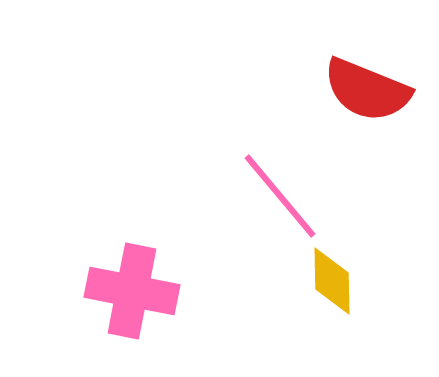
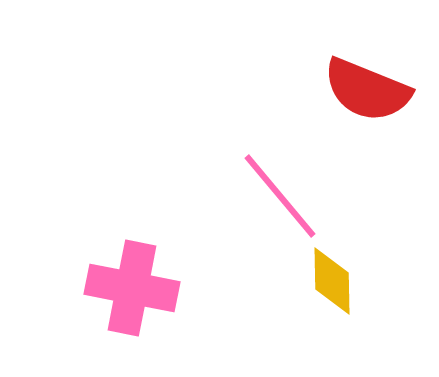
pink cross: moved 3 px up
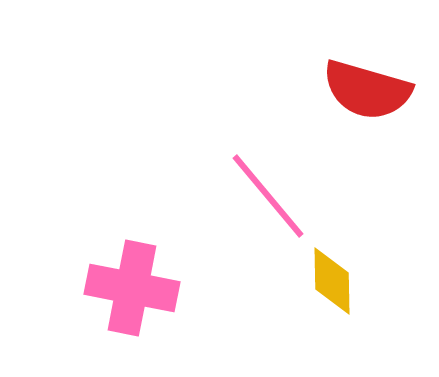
red semicircle: rotated 6 degrees counterclockwise
pink line: moved 12 px left
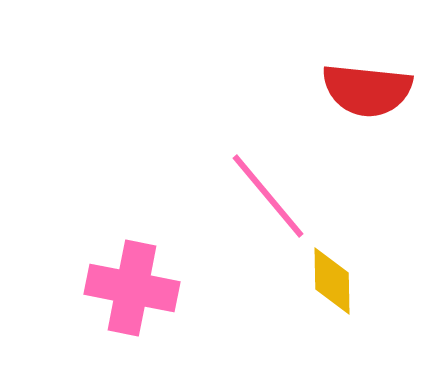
red semicircle: rotated 10 degrees counterclockwise
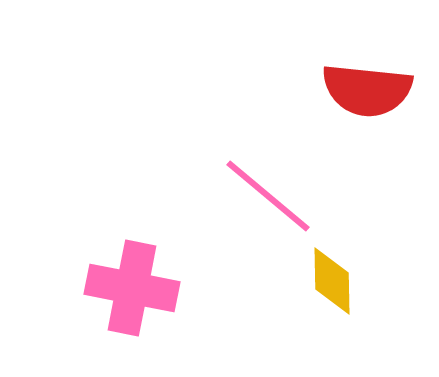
pink line: rotated 10 degrees counterclockwise
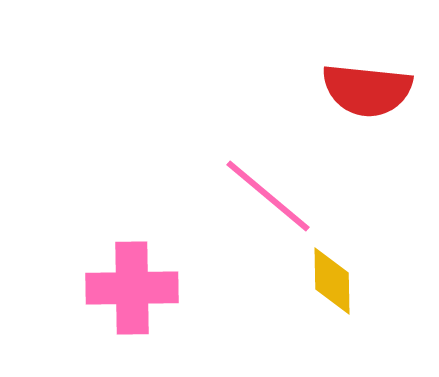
pink cross: rotated 12 degrees counterclockwise
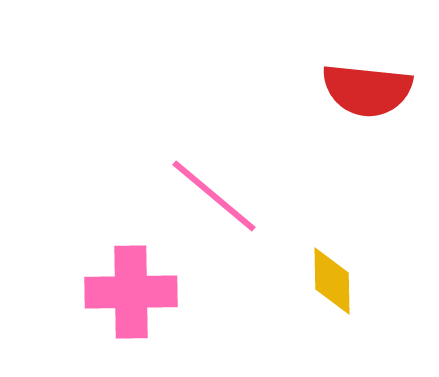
pink line: moved 54 px left
pink cross: moved 1 px left, 4 px down
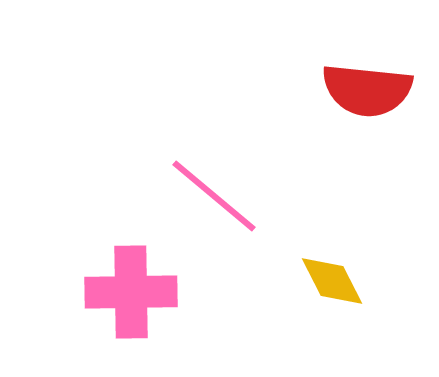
yellow diamond: rotated 26 degrees counterclockwise
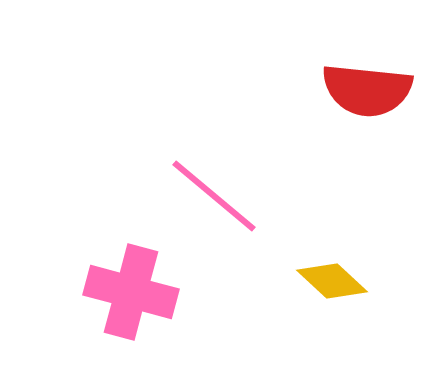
yellow diamond: rotated 20 degrees counterclockwise
pink cross: rotated 16 degrees clockwise
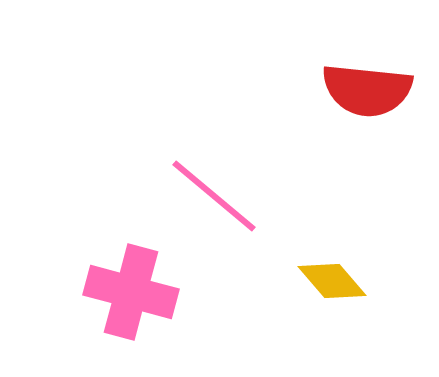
yellow diamond: rotated 6 degrees clockwise
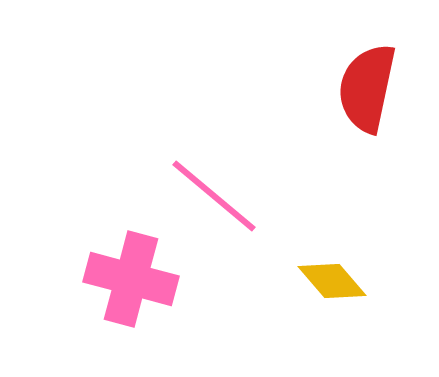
red semicircle: moved 2 px up; rotated 96 degrees clockwise
pink cross: moved 13 px up
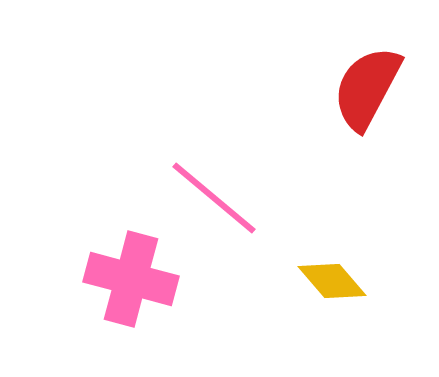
red semicircle: rotated 16 degrees clockwise
pink line: moved 2 px down
